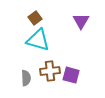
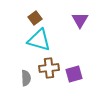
purple triangle: moved 1 px left, 1 px up
cyan triangle: moved 1 px right
brown cross: moved 1 px left, 3 px up
purple square: moved 3 px right, 1 px up; rotated 30 degrees counterclockwise
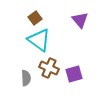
purple triangle: rotated 12 degrees counterclockwise
cyan triangle: rotated 20 degrees clockwise
brown cross: rotated 30 degrees clockwise
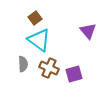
purple triangle: moved 8 px right, 11 px down
gray semicircle: moved 3 px left, 14 px up
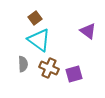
purple triangle: rotated 12 degrees counterclockwise
